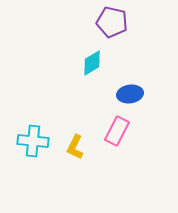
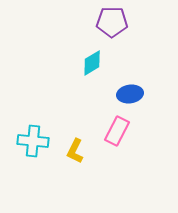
purple pentagon: rotated 12 degrees counterclockwise
yellow L-shape: moved 4 px down
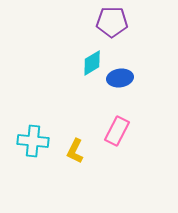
blue ellipse: moved 10 px left, 16 px up
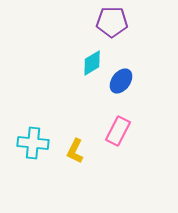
blue ellipse: moved 1 px right, 3 px down; rotated 45 degrees counterclockwise
pink rectangle: moved 1 px right
cyan cross: moved 2 px down
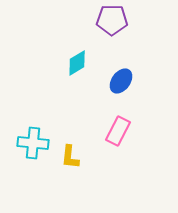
purple pentagon: moved 2 px up
cyan diamond: moved 15 px left
yellow L-shape: moved 5 px left, 6 px down; rotated 20 degrees counterclockwise
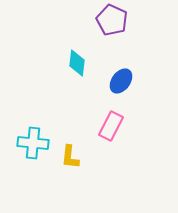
purple pentagon: rotated 24 degrees clockwise
cyan diamond: rotated 52 degrees counterclockwise
pink rectangle: moved 7 px left, 5 px up
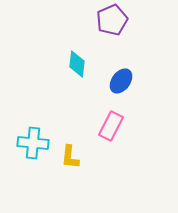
purple pentagon: rotated 24 degrees clockwise
cyan diamond: moved 1 px down
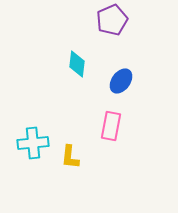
pink rectangle: rotated 16 degrees counterclockwise
cyan cross: rotated 12 degrees counterclockwise
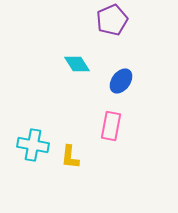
cyan diamond: rotated 40 degrees counterclockwise
cyan cross: moved 2 px down; rotated 16 degrees clockwise
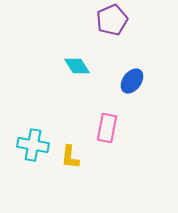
cyan diamond: moved 2 px down
blue ellipse: moved 11 px right
pink rectangle: moved 4 px left, 2 px down
